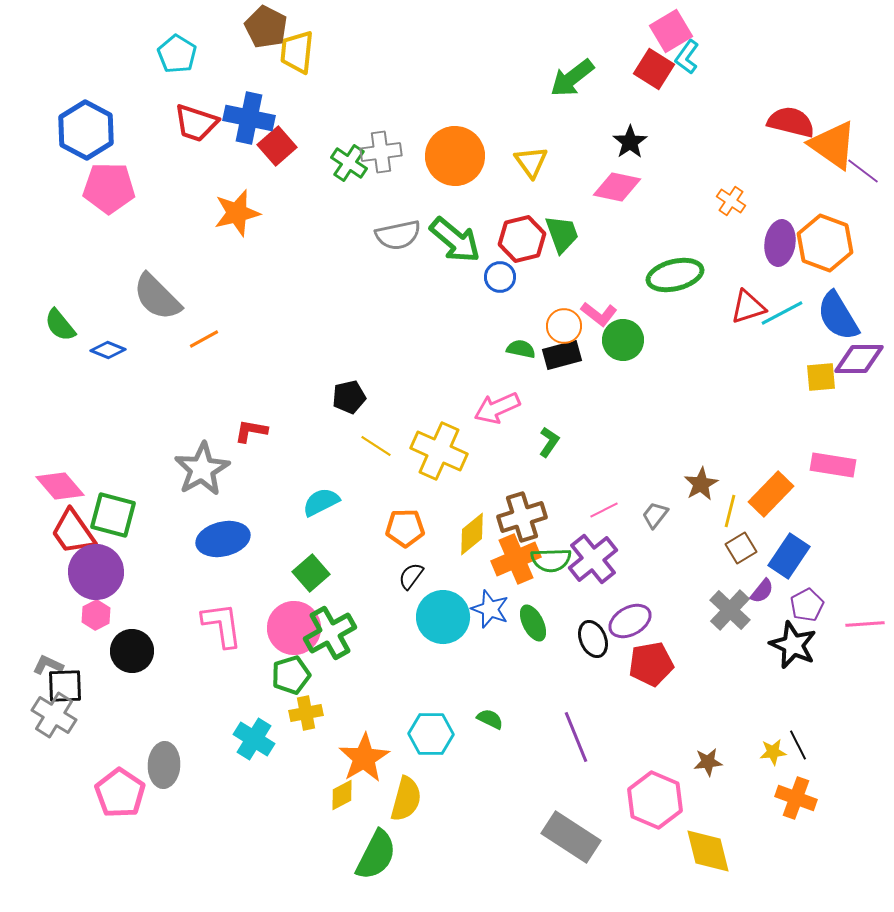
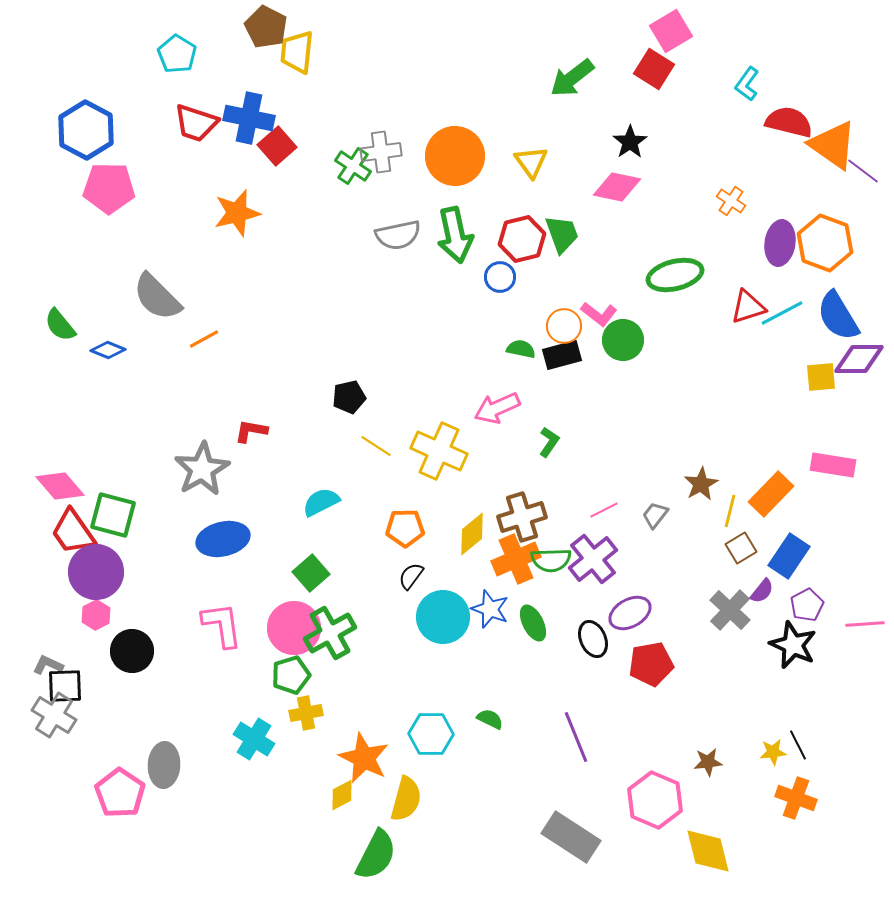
cyan L-shape at (687, 57): moved 60 px right, 27 px down
red semicircle at (791, 122): moved 2 px left
green cross at (349, 163): moved 4 px right, 3 px down
green arrow at (455, 240): moved 5 px up; rotated 38 degrees clockwise
purple ellipse at (630, 621): moved 8 px up
orange star at (364, 758): rotated 15 degrees counterclockwise
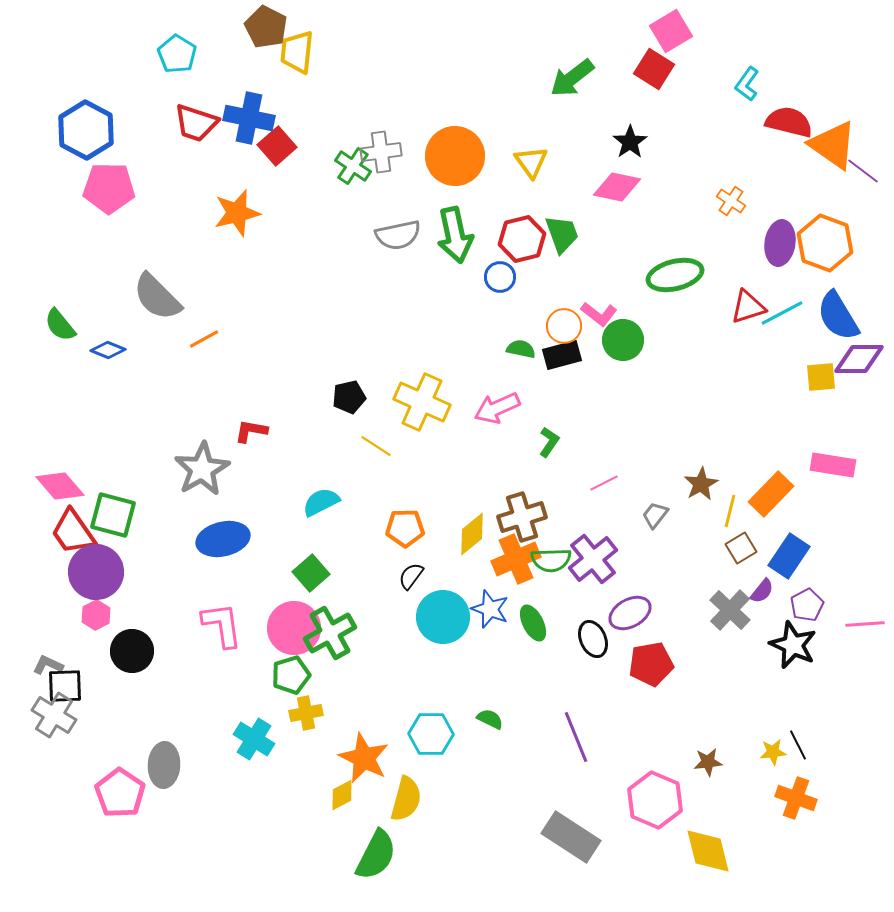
yellow cross at (439, 451): moved 17 px left, 49 px up
pink line at (604, 510): moved 27 px up
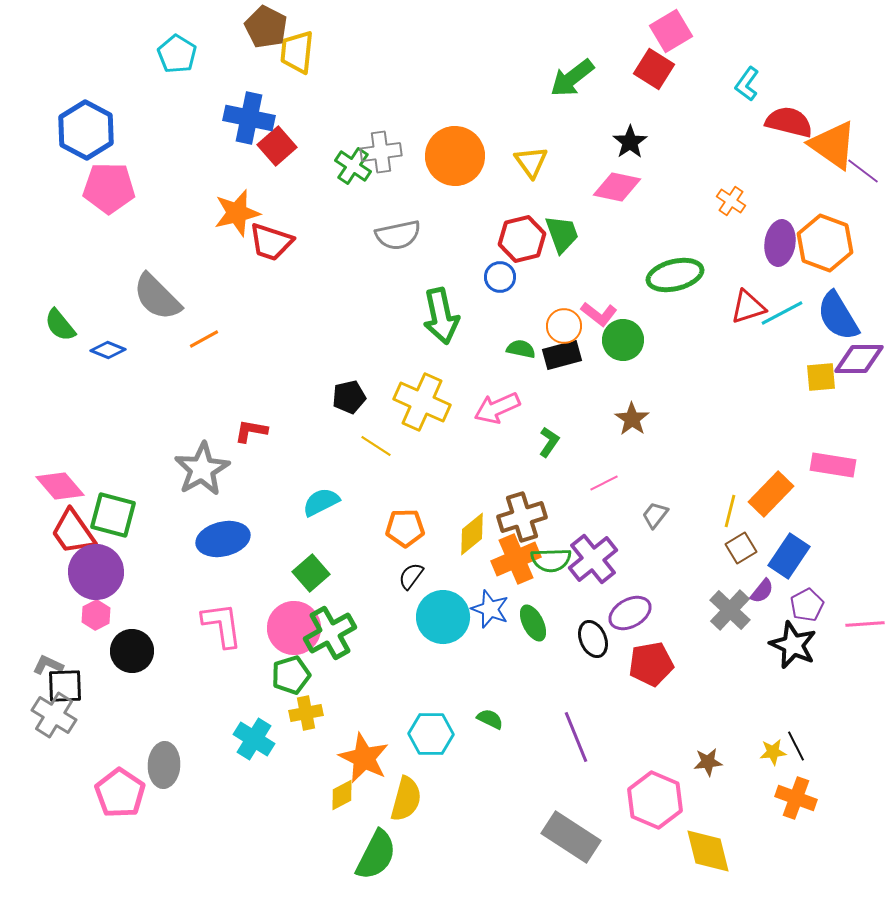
red trapezoid at (196, 123): moved 75 px right, 119 px down
green arrow at (455, 235): moved 14 px left, 81 px down
brown star at (701, 484): moved 69 px left, 65 px up; rotated 8 degrees counterclockwise
black line at (798, 745): moved 2 px left, 1 px down
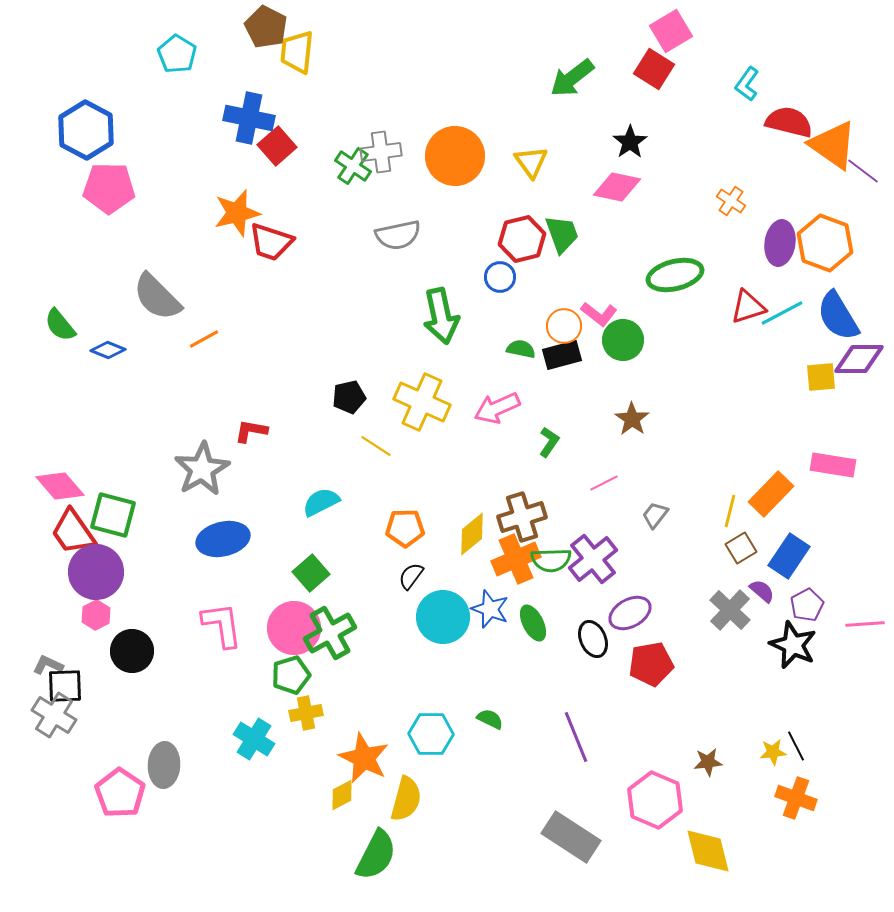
purple semicircle at (762, 591): rotated 88 degrees counterclockwise
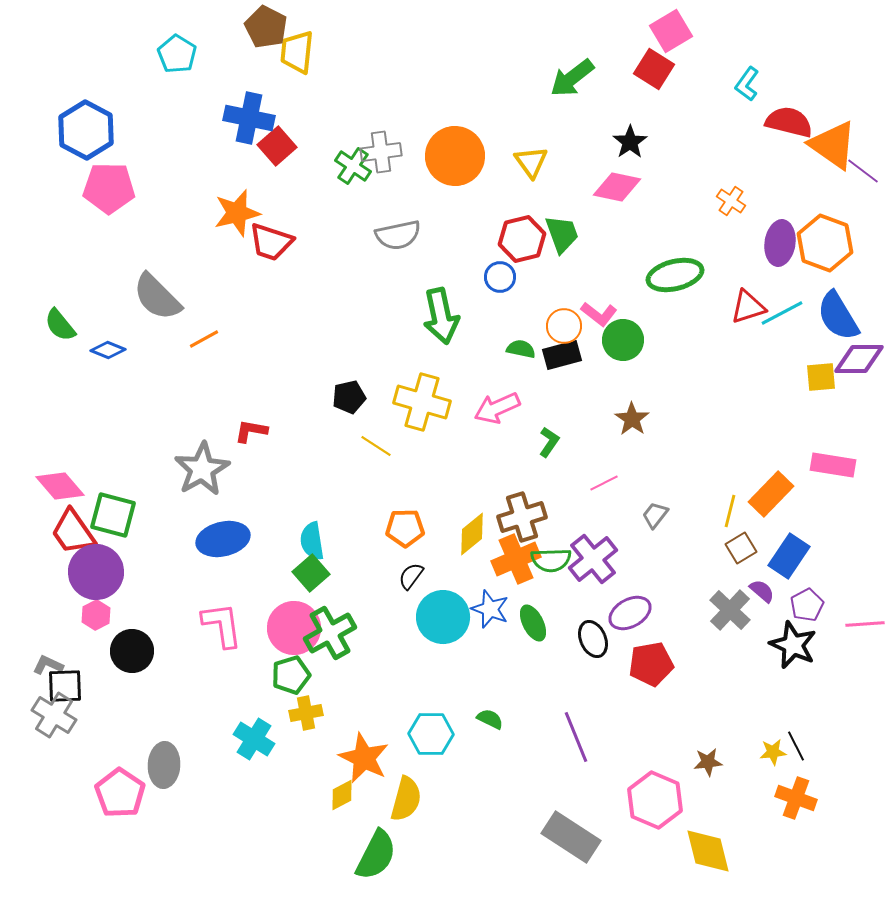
yellow cross at (422, 402): rotated 8 degrees counterclockwise
cyan semicircle at (321, 502): moved 9 px left, 39 px down; rotated 72 degrees counterclockwise
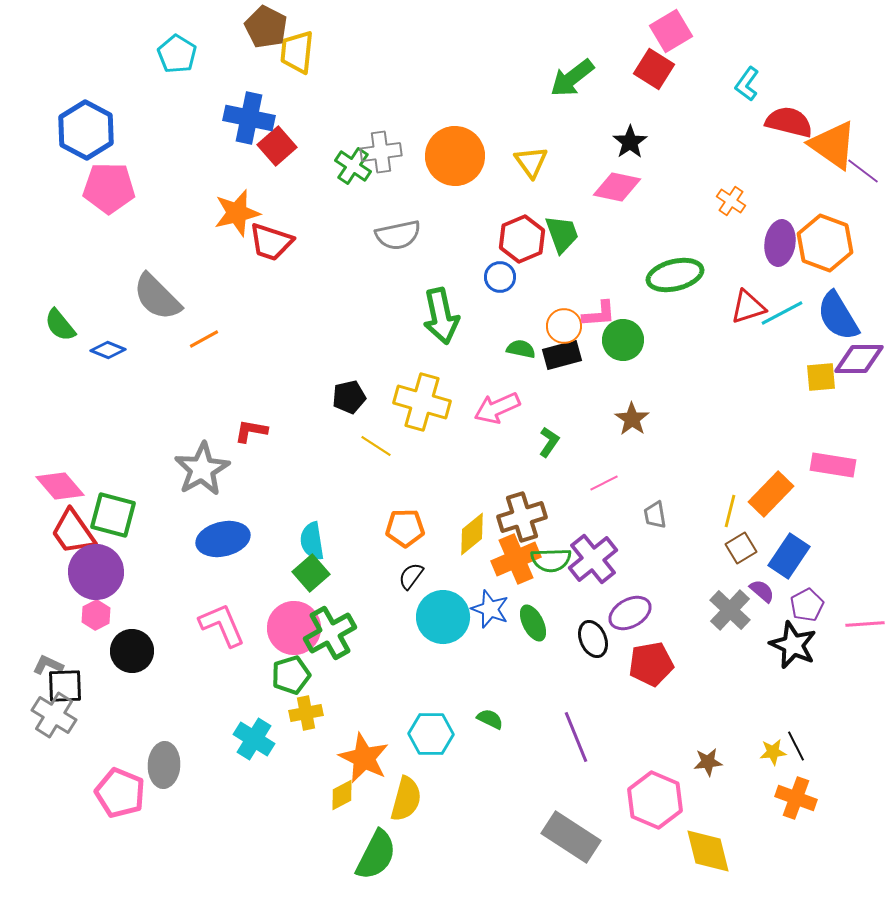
red hexagon at (522, 239): rotated 9 degrees counterclockwise
pink L-shape at (599, 314): rotated 42 degrees counterclockwise
gray trapezoid at (655, 515): rotated 48 degrees counterclockwise
pink L-shape at (222, 625): rotated 15 degrees counterclockwise
pink pentagon at (120, 793): rotated 12 degrees counterclockwise
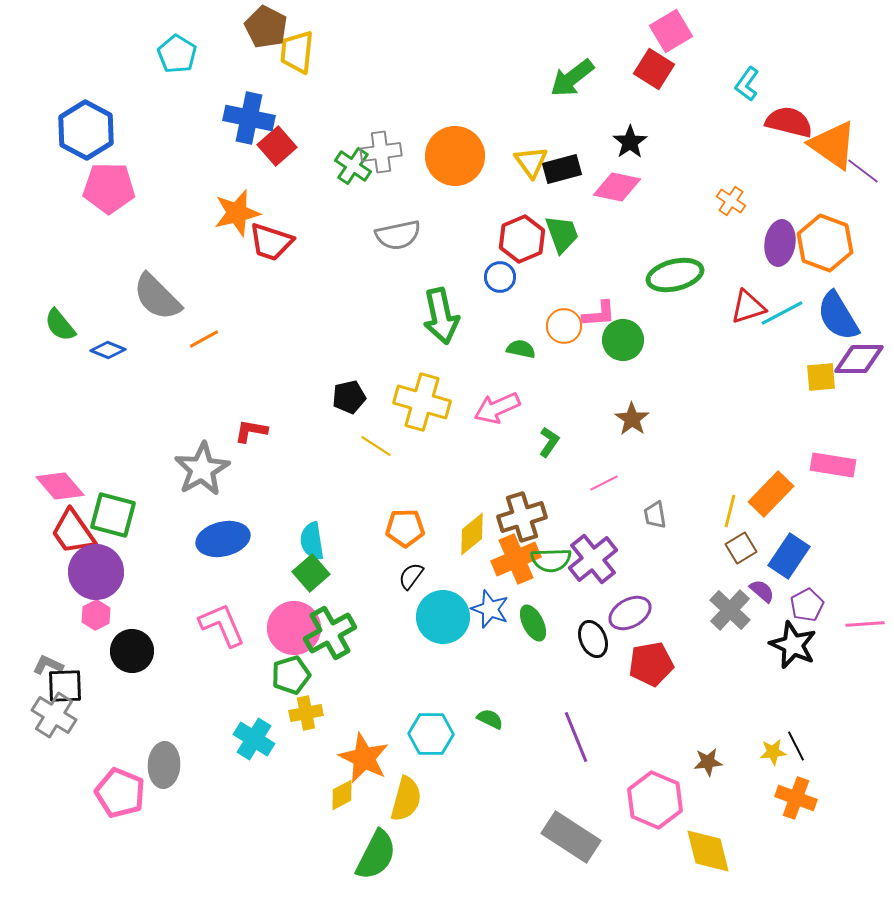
black rectangle at (562, 355): moved 186 px up
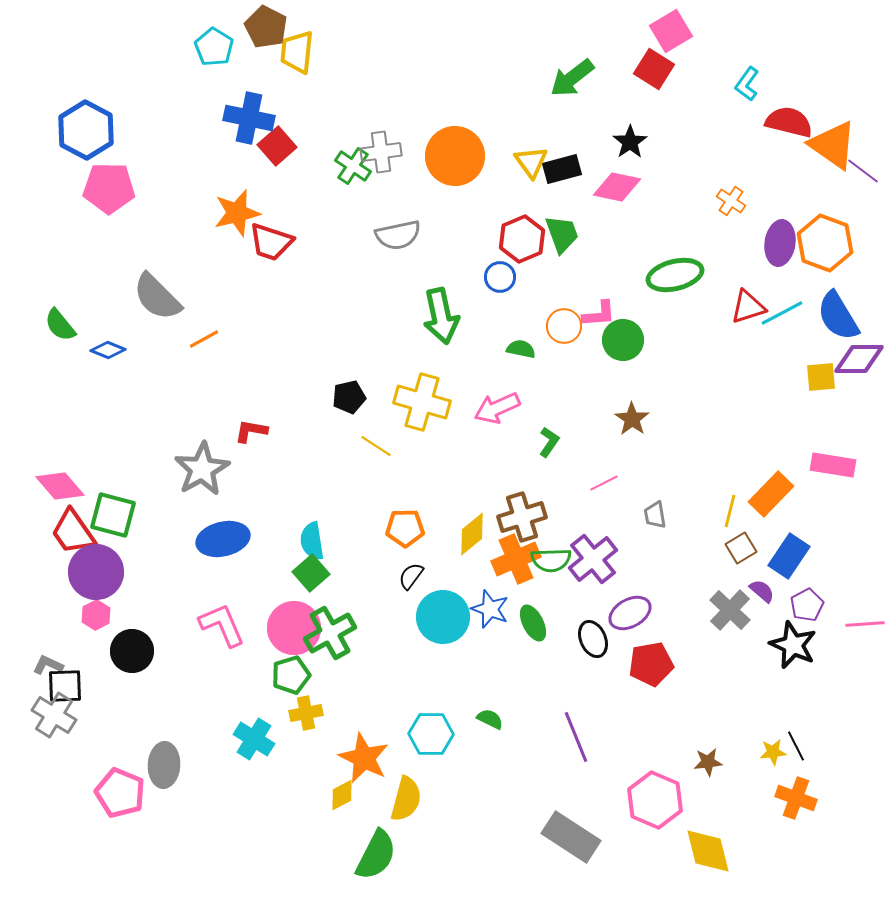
cyan pentagon at (177, 54): moved 37 px right, 7 px up
